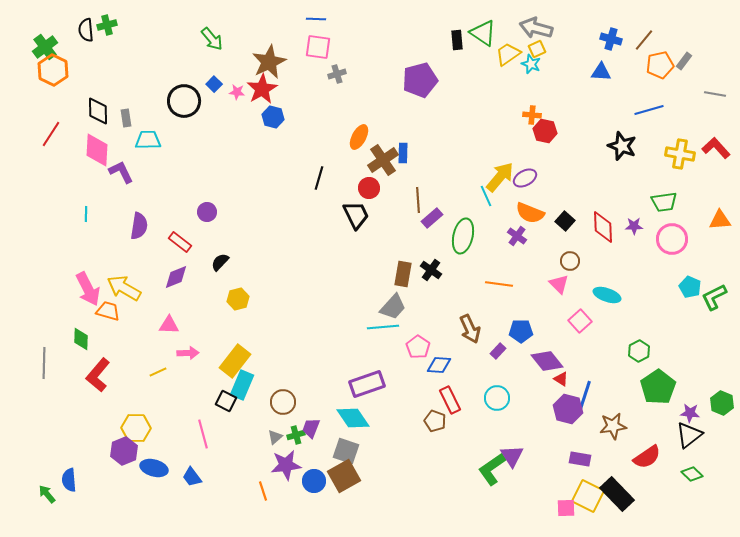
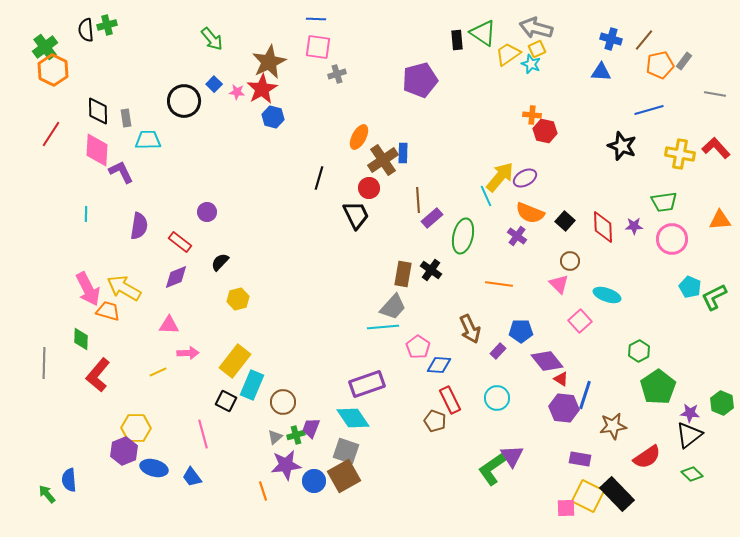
cyan rectangle at (242, 385): moved 10 px right
purple hexagon at (568, 409): moved 4 px left, 1 px up; rotated 8 degrees counterclockwise
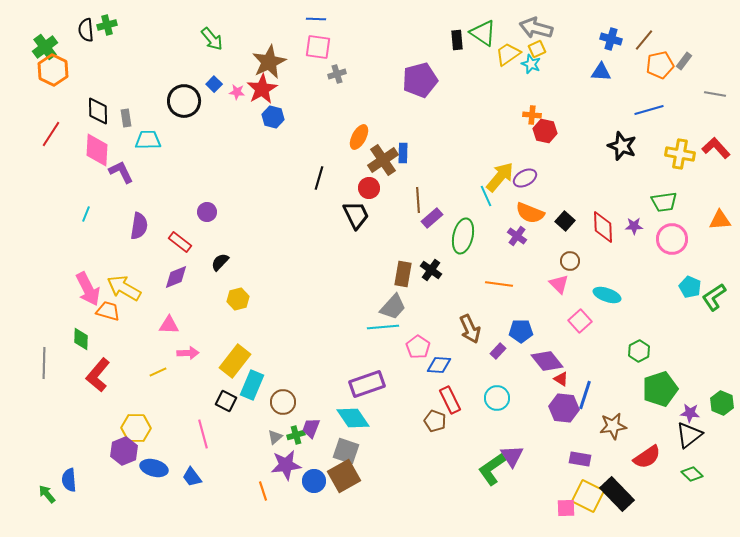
cyan line at (86, 214): rotated 21 degrees clockwise
green L-shape at (714, 297): rotated 8 degrees counterclockwise
green pentagon at (658, 387): moved 2 px right, 2 px down; rotated 16 degrees clockwise
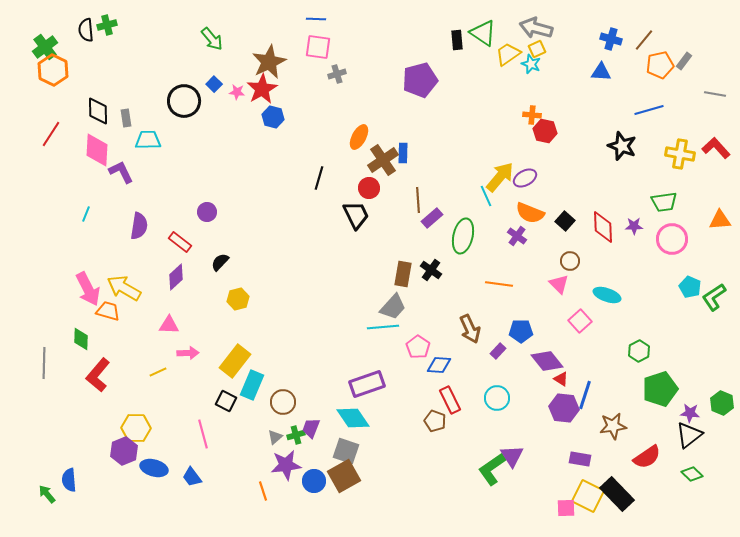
purple diamond at (176, 277): rotated 20 degrees counterclockwise
